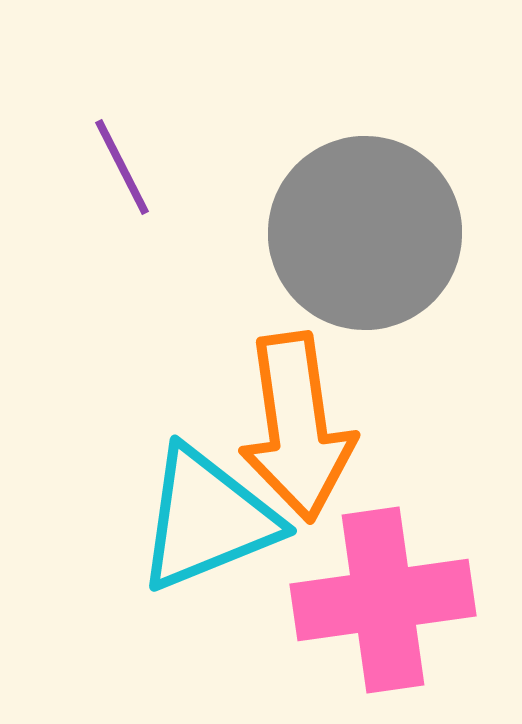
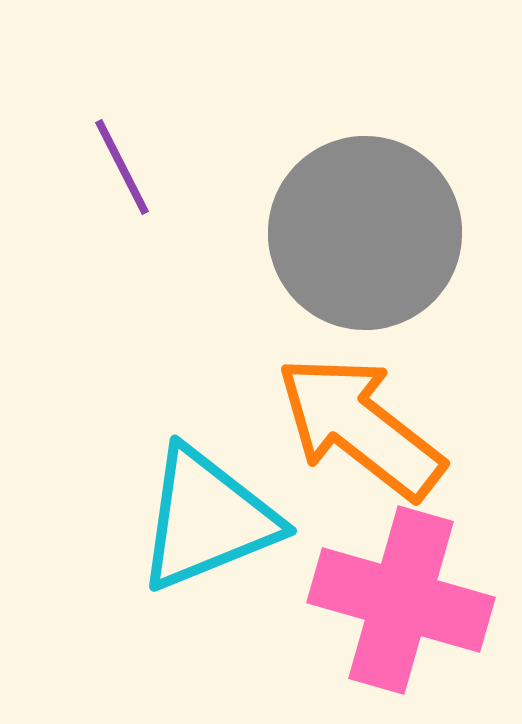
orange arrow: moved 63 px right; rotated 136 degrees clockwise
pink cross: moved 18 px right; rotated 24 degrees clockwise
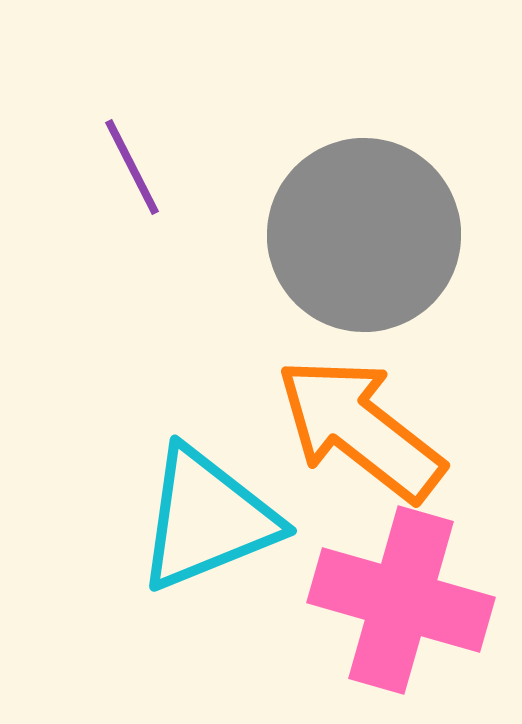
purple line: moved 10 px right
gray circle: moved 1 px left, 2 px down
orange arrow: moved 2 px down
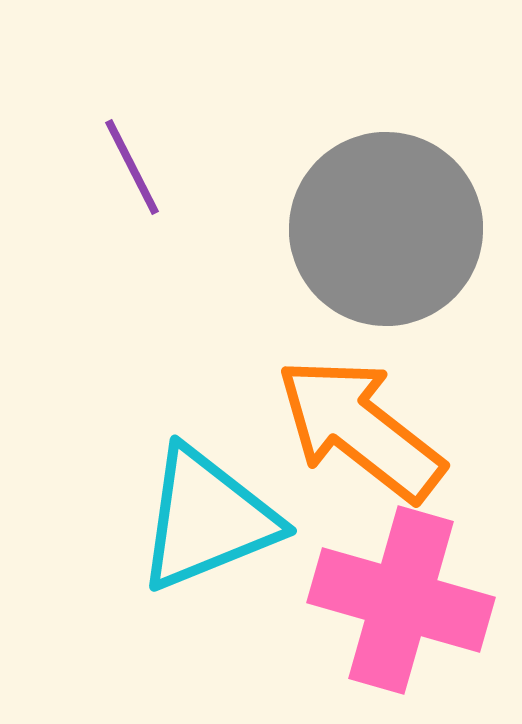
gray circle: moved 22 px right, 6 px up
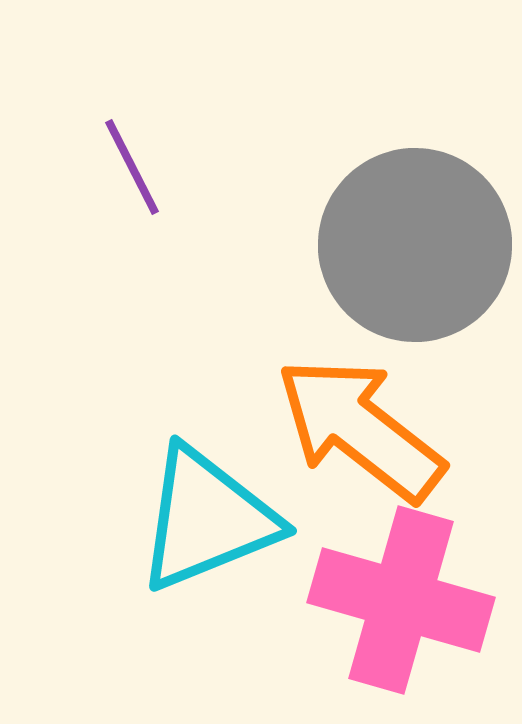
gray circle: moved 29 px right, 16 px down
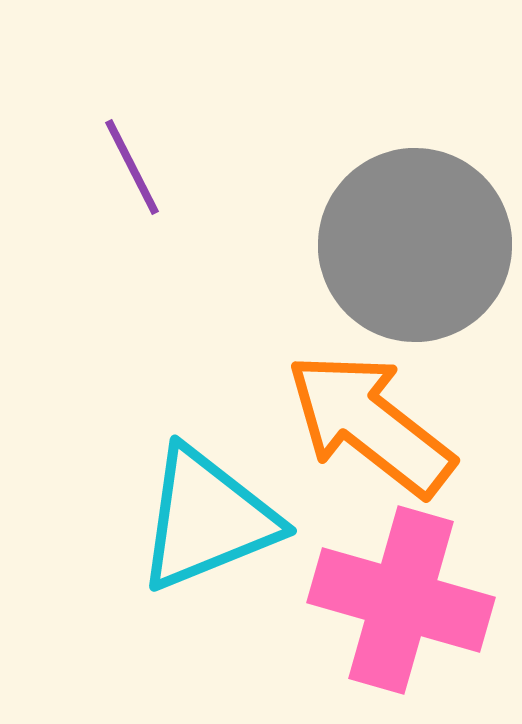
orange arrow: moved 10 px right, 5 px up
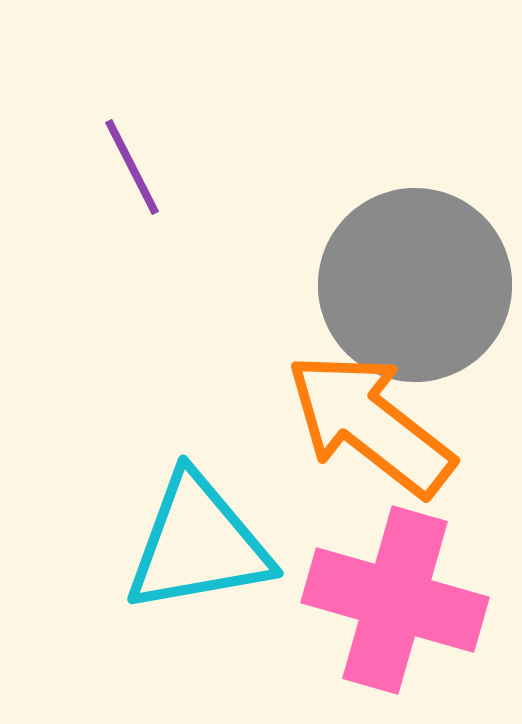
gray circle: moved 40 px down
cyan triangle: moved 9 px left, 25 px down; rotated 12 degrees clockwise
pink cross: moved 6 px left
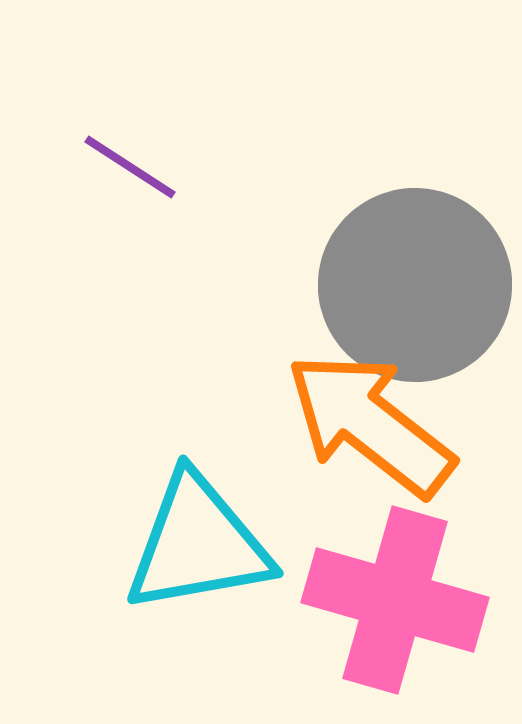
purple line: moved 2 px left; rotated 30 degrees counterclockwise
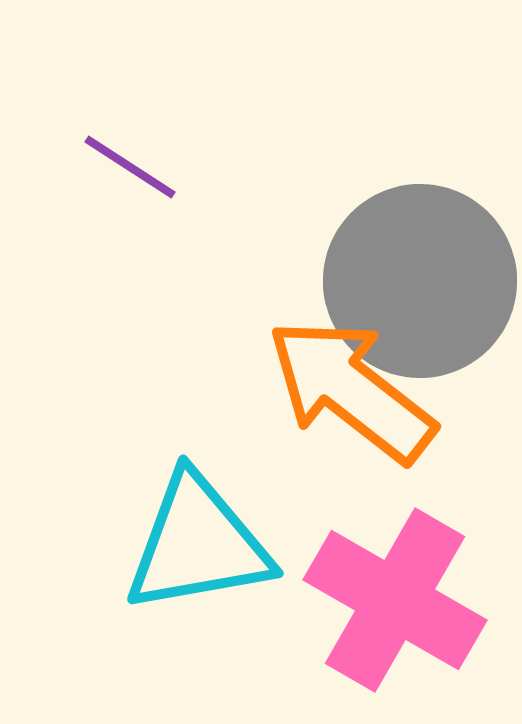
gray circle: moved 5 px right, 4 px up
orange arrow: moved 19 px left, 34 px up
pink cross: rotated 14 degrees clockwise
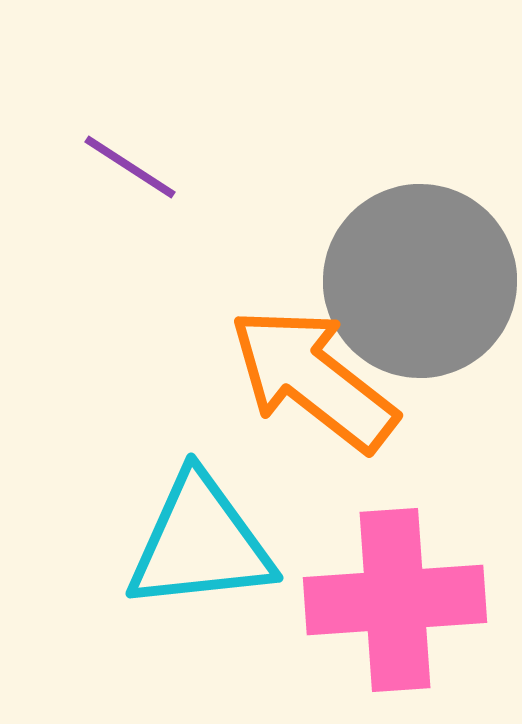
orange arrow: moved 38 px left, 11 px up
cyan triangle: moved 2 px right, 1 px up; rotated 4 degrees clockwise
pink cross: rotated 34 degrees counterclockwise
